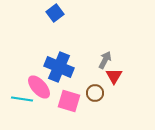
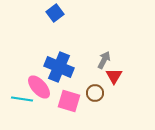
gray arrow: moved 1 px left
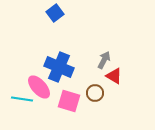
red triangle: rotated 30 degrees counterclockwise
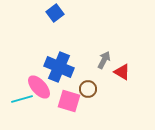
red triangle: moved 8 px right, 4 px up
brown circle: moved 7 px left, 4 px up
cyan line: rotated 25 degrees counterclockwise
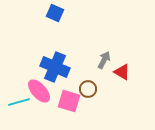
blue square: rotated 30 degrees counterclockwise
blue cross: moved 4 px left
pink ellipse: moved 4 px down
cyan line: moved 3 px left, 3 px down
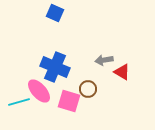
gray arrow: rotated 126 degrees counterclockwise
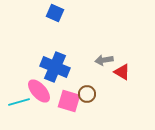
brown circle: moved 1 px left, 5 px down
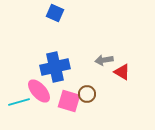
blue cross: rotated 36 degrees counterclockwise
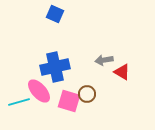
blue square: moved 1 px down
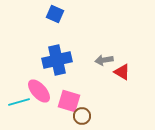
blue cross: moved 2 px right, 7 px up
brown circle: moved 5 px left, 22 px down
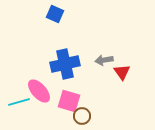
blue cross: moved 8 px right, 4 px down
red triangle: rotated 24 degrees clockwise
